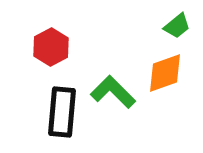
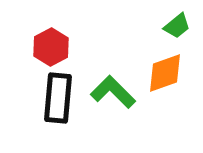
black rectangle: moved 4 px left, 14 px up
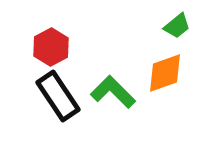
black rectangle: moved 2 px up; rotated 39 degrees counterclockwise
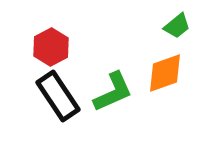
green L-shape: rotated 111 degrees clockwise
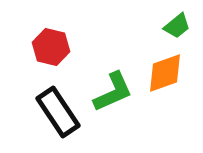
red hexagon: rotated 18 degrees counterclockwise
black rectangle: moved 16 px down
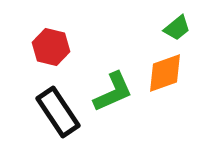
green trapezoid: moved 2 px down
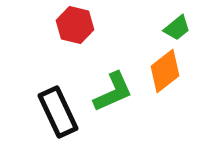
red hexagon: moved 24 px right, 22 px up
orange diamond: moved 2 px up; rotated 18 degrees counterclockwise
black rectangle: rotated 9 degrees clockwise
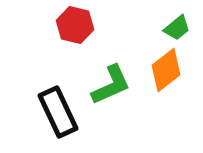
orange diamond: moved 1 px right, 1 px up
green L-shape: moved 2 px left, 7 px up
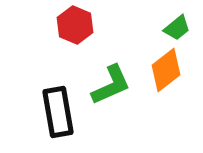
red hexagon: rotated 9 degrees clockwise
black rectangle: rotated 15 degrees clockwise
